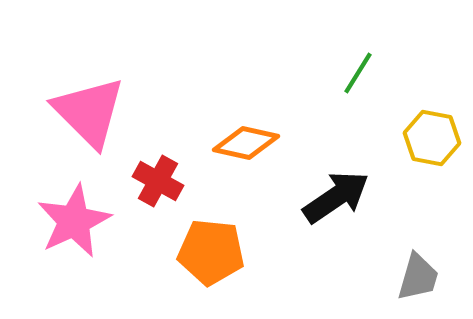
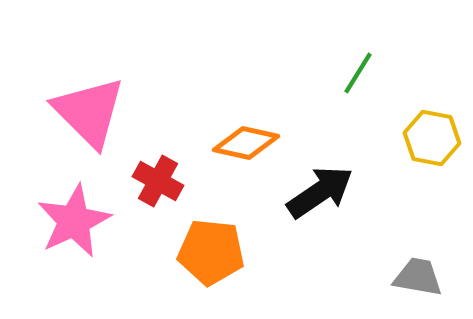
black arrow: moved 16 px left, 5 px up
gray trapezoid: rotated 96 degrees counterclockwise
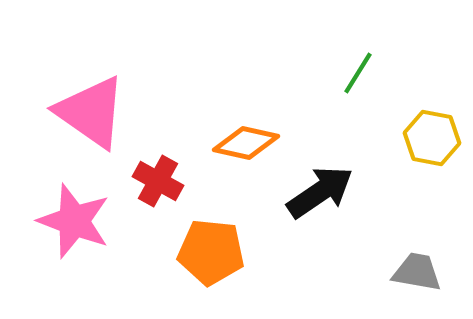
pink triangle: moved 2 px right; rotated 10 degrees counterclockwise
pink star: rotated 26 degrees counterclockwise
gray trapezoid: moved 1 px left, 5 px up
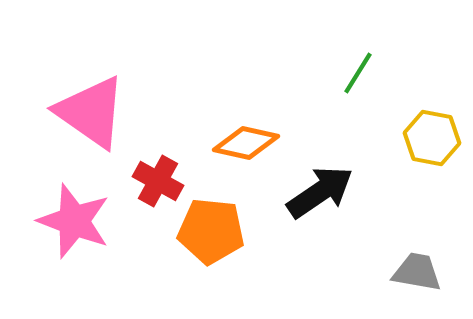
orange pentagon: moved 21 px up
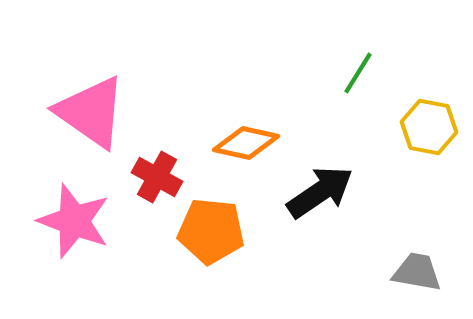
yellow hexagon: moved 3 px left, 11 px up
red cross: moved 1 px left, 4 px up
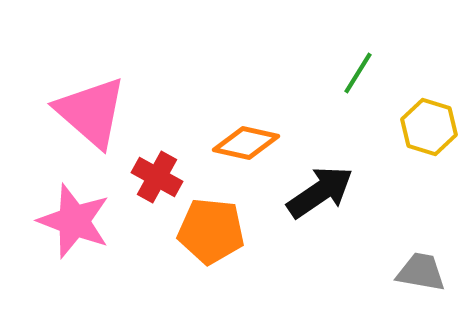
pink triangle: rotated 6 degrees clockwise
yellow hexagon: rotated 6 degrees clockwise
gray trapezoid: moved 4 px right
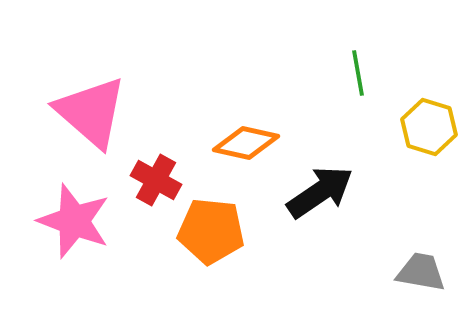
green line: rotated 42 degrees counterclockwise
red cross: moved 1 px left, 3 px down
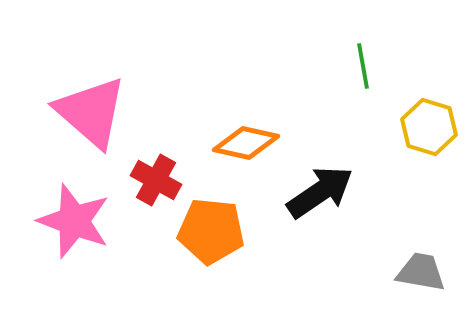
green line: moved 5 px right, 7 px up
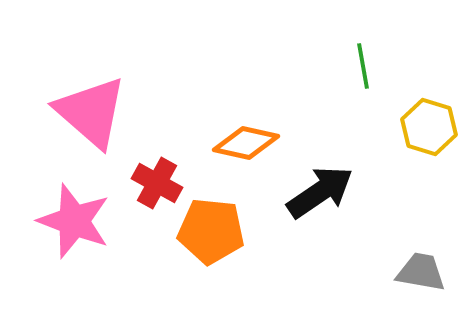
red cross: moved 1 px right, 3 px down
